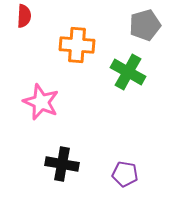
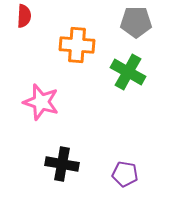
gray pentagon: moved 9 px left, 3 px up; rotated 16 degrees clockwise
pink star: rotated 6 degrees counterclockwise
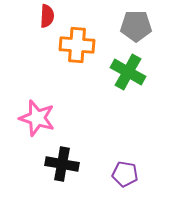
red semicircle: moved 23 px right
gray pentagon: moved 4 px down
pink star: moved 4 px left, 16 px down
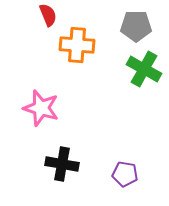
red semicircle: moved 1 px right, 1 px up; rotated 25 degrees counterclockwise
green cross: moved 16 px right, 3 px up
pink star: moved 4 px right, 10 px up
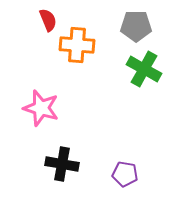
red semicircle: moved 5 px down
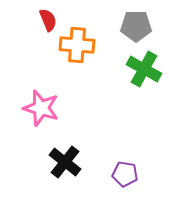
black cross: moved 3 px right, 2 px up; rotated 28 degrees clockwise
